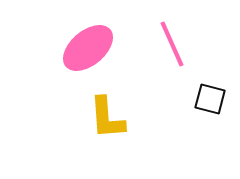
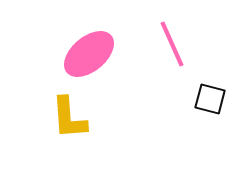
pink ellipse: moved 1 px right, 6 px down
yellow L-shape: moved 38 px left
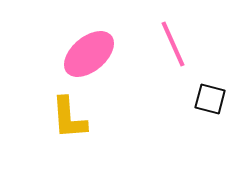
pink line: moved 1 px right
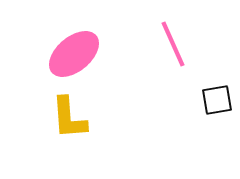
pink ellipse: moved 15 px left
black square: moved 7 px right, 1 px down; rotated 24 degrees counterclockwise
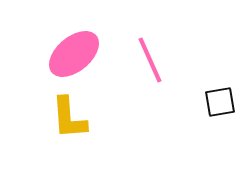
pink line: moved 23 px left, 16 px down
black square: moved 3 px right, 2 px down
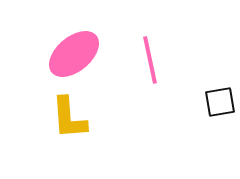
pink line: rotated 12 degrees clockwise
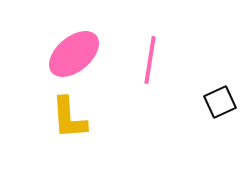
pink line: rotated 21 degrees clockwise
black square: rotated 16 degrees counterclockwise
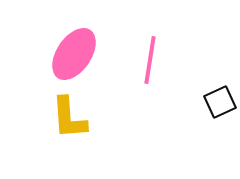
pink ellipse: rotated 16 degrees counterclockwise
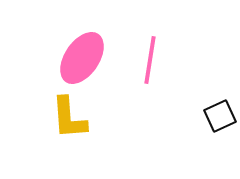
pink ellipse: moved 8 px right, 4 px down
black square: moved 14 px down
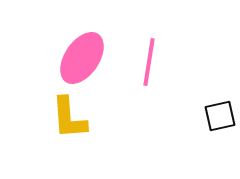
pink line: moved 1 px left, 2 px down
black square: rotated 12 degrees clockwise
